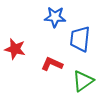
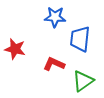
red L-shape: moved 2 px right
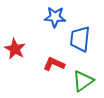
red star: rotated 15 degrees clockwise
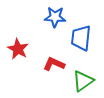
blue trapezoid: moved 1 px right, 1 px up
red star: moved 3 px right
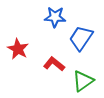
blue trapezoid: rotated 28 degrees clockwise
red L-shape: rotated 15 degrees clockwise
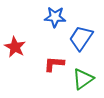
red star: moved 3 px left, 2 px up
red L-shape: rotated 35 degrees counterclockwise
green triangle: moved 2 px up
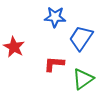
red star: moved 1 px left
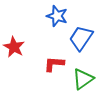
blue star: moved 2 px right, 1 px up; rotated 15 degrees clockwise
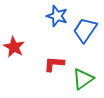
blue trapezoid: moved 4 px right, 8 px up
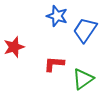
red star: rotated 25 degrees clockwise
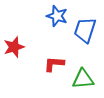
blue trapezoid: rotated 16 degrees counterclockwise
green triangle: rotated 30 degrees clockwise
